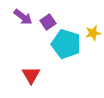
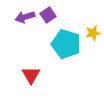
purple arrow: moved 2 px right; rotated 126 degrees clockwise
purple square: moved 7 px up
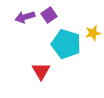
purple square: moved 1 px right
red triangle: moved 10 px right, 4 px up
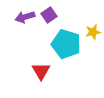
yellow star: moved 1 px up
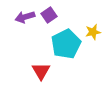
cyan pentagon: rotated 28 degrees clockwise
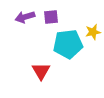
purple square: moved 2 px right, 2 px down; rotated 28 degrees clockwise
cyan pentagon: moved 2 px right; rotated 20 degrees clockwise
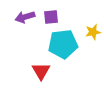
cyan pentagon: moved 5 px left
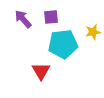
purple arrow: moved 2 px left, 2 px down; rotated 66 degrees clockwise
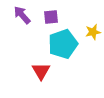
purple arrow: moved 1 px left, 4 px up
cyan pentagon: rotated 12 degrees counterclockwise
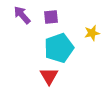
yellow star: moved 1 px left, 1 px down
cyan pentagon: moved 4 px left, 4 px down
red triangle: moved 8 px right, 5 px down
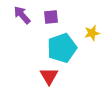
cyan pentagon: moved 3 px right
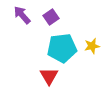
purple square: rotated 28 degrees counterclockwise
yellow star: moved 13 px down
cyan pentagon: rotated 12 degrees clockwise
